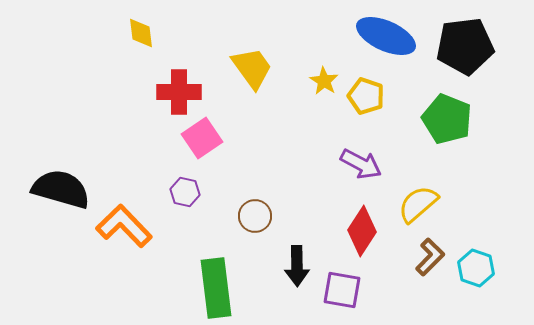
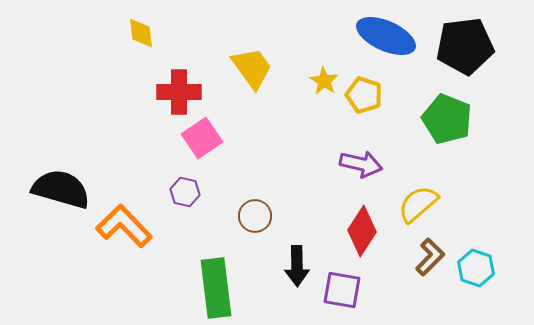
yellow pentagon: moved 2 px left, 1 px up
purple arrow: rotated 15 degrees counterclockwise
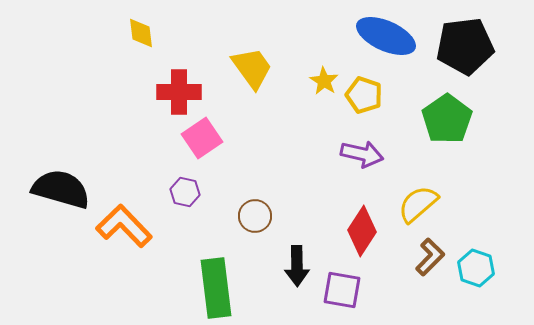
green pentagon: rotated 15 degrees clockwise
purple arrow: moved 1 px right, 10 px up
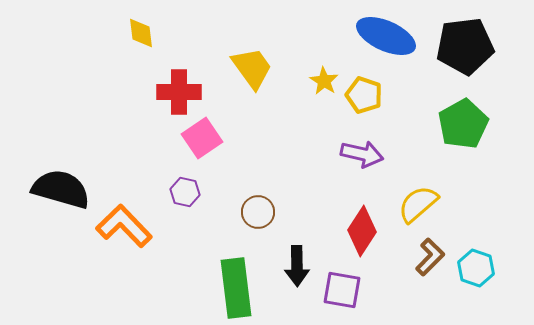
green pentagon: moved 16 px right, 5 px down; rotated 6 degrees clockwise
brown circle: moved 3 px right, 4 px up
green rectangle: moved 20 px right
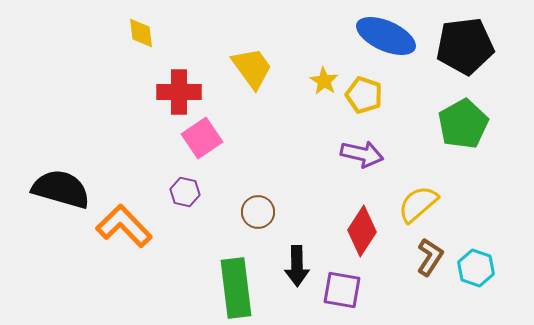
brown L-shape: rotated 12 degrees counterclockwise
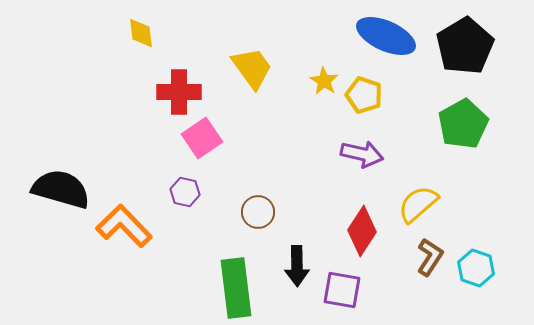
black pentagon: rotated 24 degrees counterclockwise
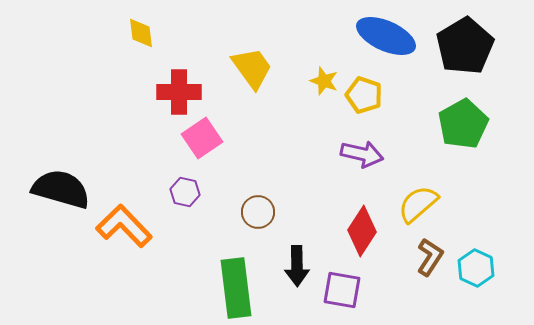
yellow star: rotated 12 degrees counterclockwise
cyan hexagon: rotated 6 degrees clockwise
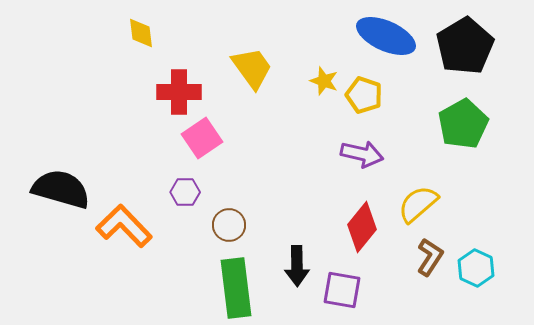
purple hexagon: rotated 12 degrees counterclockwise
brown circle: moved 29 px left, 13 px down
red diamond: moved 4 px up; rotated 6 degrees clockwise
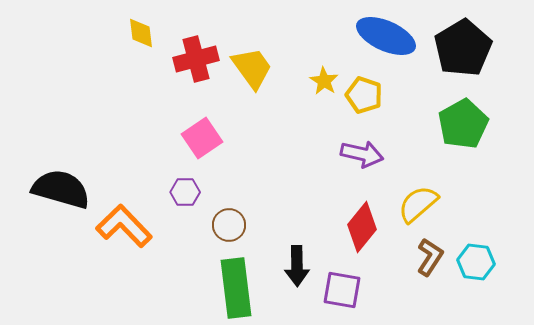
black pentagon: moved 2 px left, 2 px down
yellow star: rotated 12 degrees clockwise
red cross: moved 17 px right, 33 px up; rotated 15 degrees counterclockwise
cyan hexagon: moved 6 px up; rotated 18 degrees counterclockwise
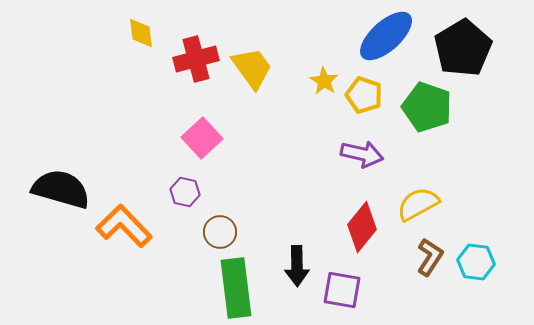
blue ellipse: rotated 66 degrees counterclockwise
green pentagon: moved 36 px left, 17 px up; rotated 24 degrees counterclockwise
pink square: rotated 9 degrees counterclockwise
purple hexagon: rotated 12 degrees clockwise
yellow semicircle: rotated 12 degrees clockwise
brown circle: moved 9 px left, 7 px down
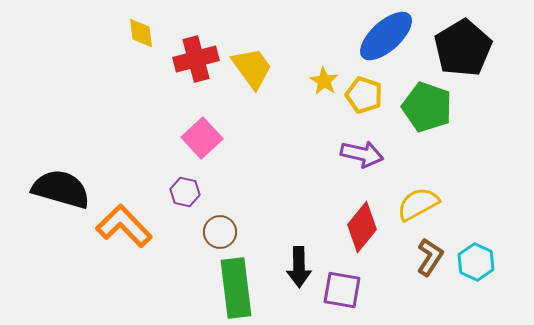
cyan hexagon: rotated 18 degrees clockwise
black arrow: moved 2 px right, 1 px down
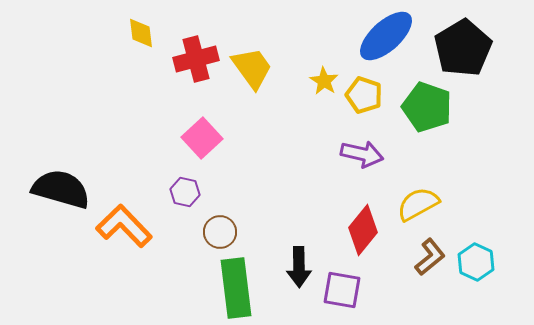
red diamond: moved 1 px right, 3 px down
brown L-shape: rotated 18 degrees clockwise
